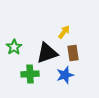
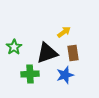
yellow arrow: rotated 16 degrees clockwise
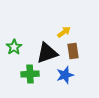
brown rectangle: moved 2 px up
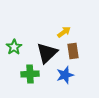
black triangle: rotated 25 degrees counterclockwise
